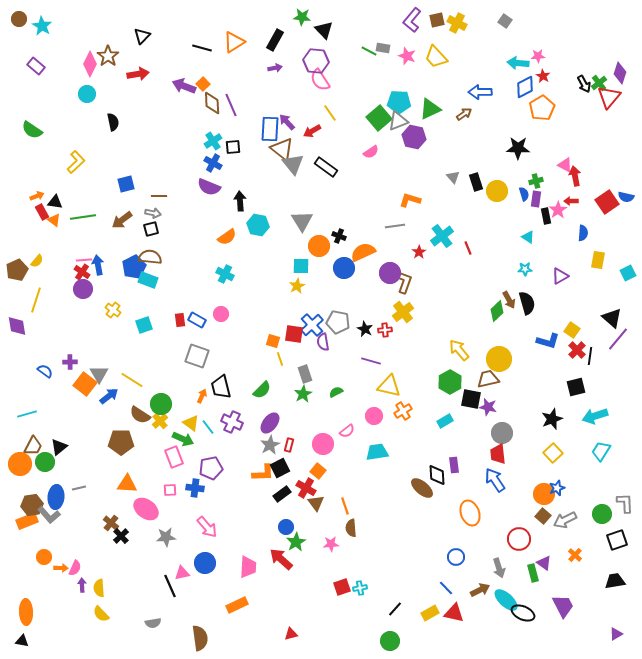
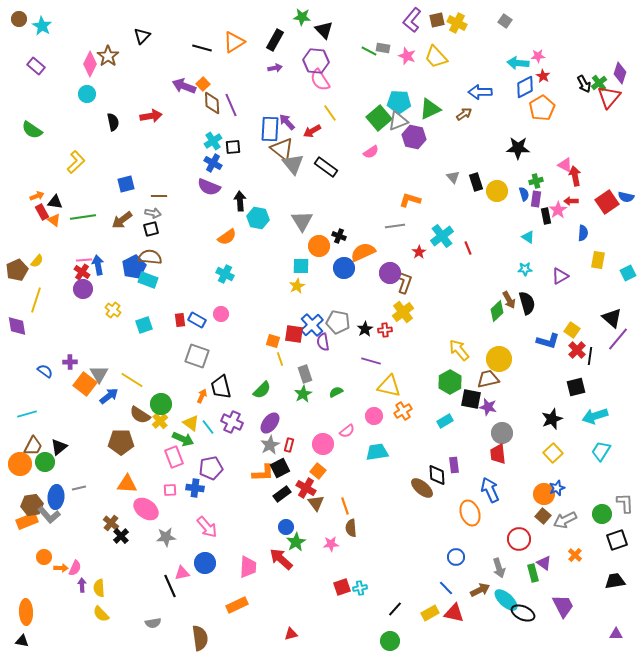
red arrow at (138, 74): moved 13 px right, 42 px down
cyan hexagon at (258, 225): moved 7 px up
black star at (365, 329): rotated 14 degrees clockwise
blue arrow at (495, 480): moved 5 px left, 10 px down; rotated 10 degrees clockwise
purple triangle at (616, 634): rotated 32 degrees clockwise
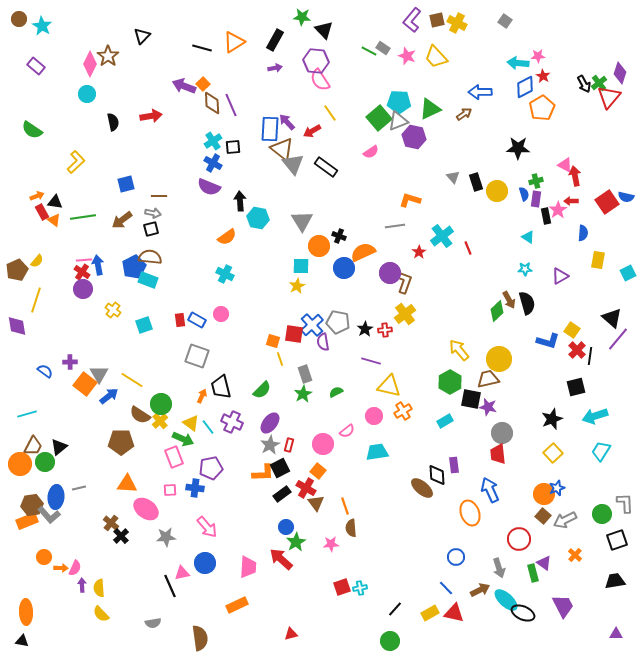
gray rectangle at (383, 48): rotated 24 degrees clockwise
yellow cross at (403, 312): moved 2 px right, 2 px down
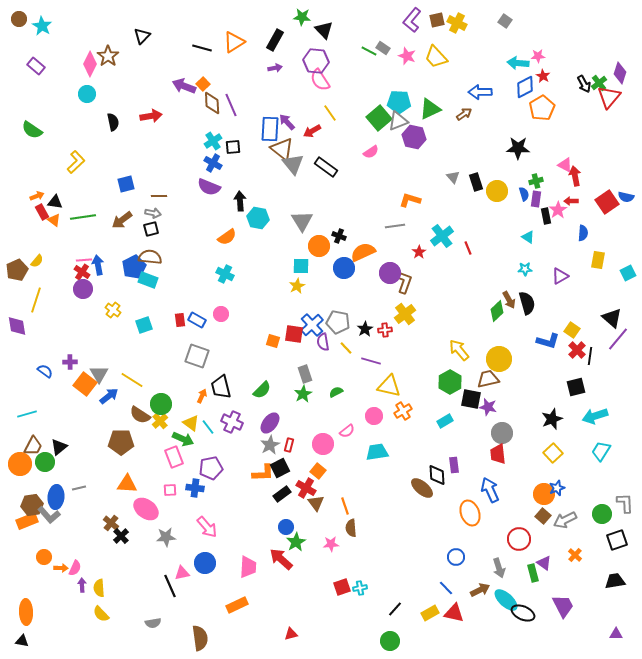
yellow line at (280, 359): moved 66 px right, 11 px up; rotated 24 degrees counterclockwise
